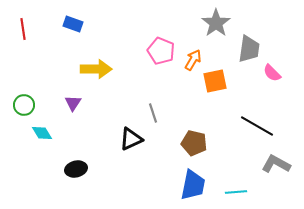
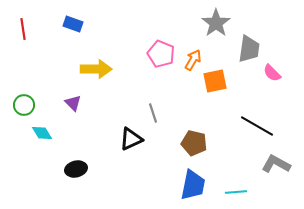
pink pentagon: moved 3 px down
purple triangle: rotated 18 degrees counterclockwise
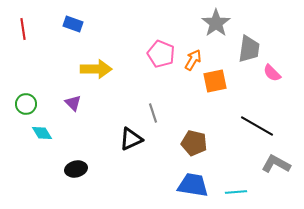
green circle: moved 2 px right, 1 px up
blue trapezoid: rotated 92 degrees counterclockwise
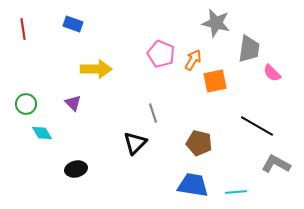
gray star: rotated 24 degrees counterclockwise
black triangle: moved 4 px right, 4 px down; rotated 20 degrees counterclockwise
brown pentagon: moved 5 px right
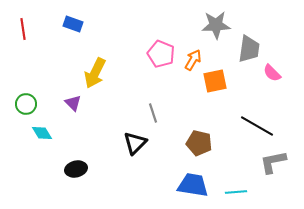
gray star: moved 2 px down; rotated 16 degrees counterclockwise
yellow arrow: moved 1 px left, 4 px down; rotated 116 degrees clockwise
gray L-shape: moved 3 px left, 2 px up; rotated 40 degrees counterclockwise
